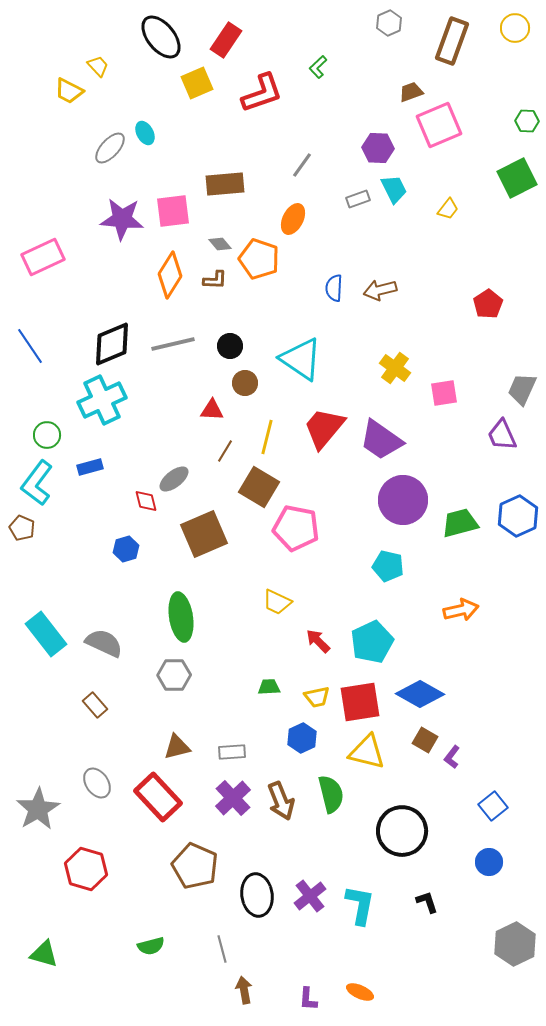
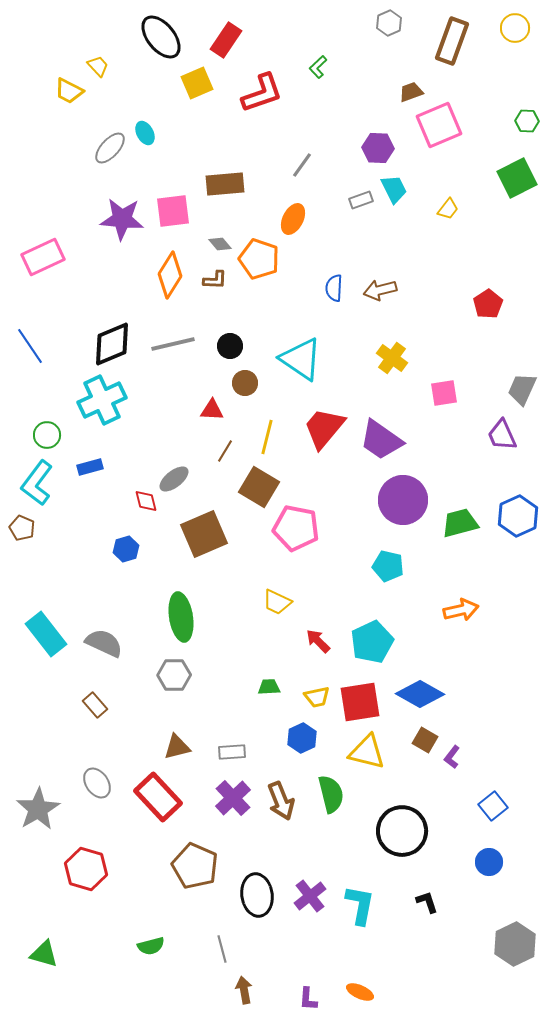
gray rectangle at (358, 199): moved 3 px right, 1 px down
yellow cross at (395, 368): moved 3 px left, 10 px up
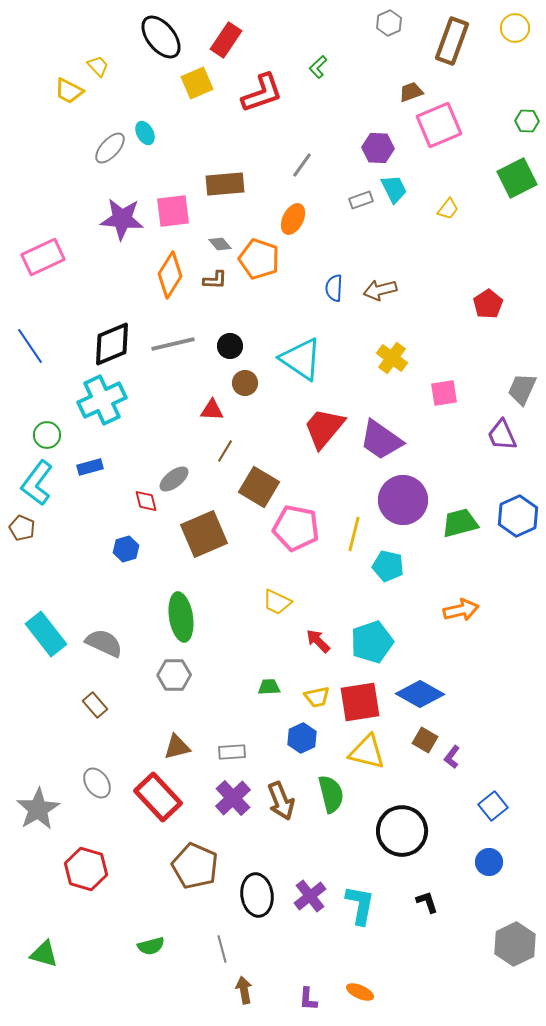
yellow line at (267, 437): moved 87 px right, 97 px down
cyan pentagon at (372, 642): rotated 6 degrees clockwise
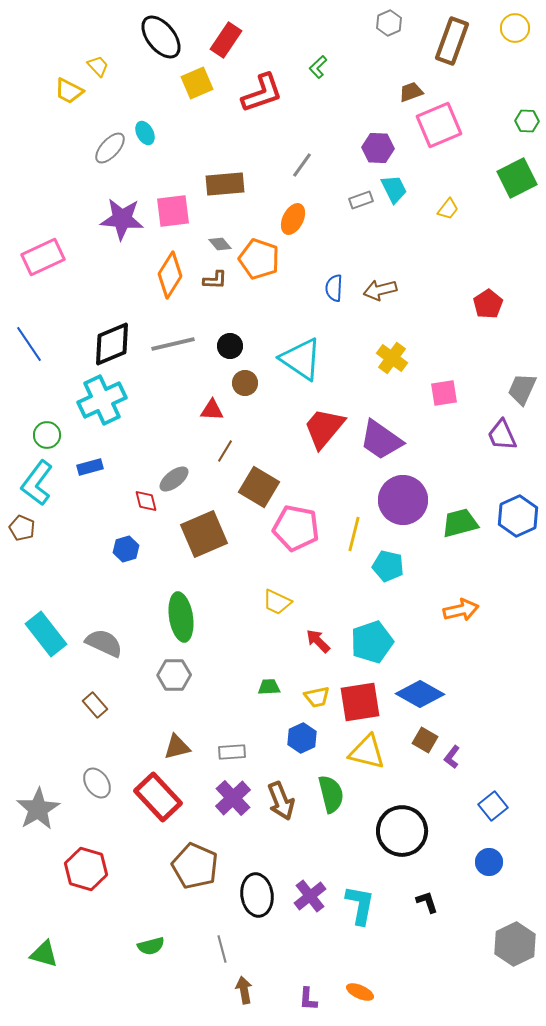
blue line at (30, 346): moved 1 px left, 2 px up
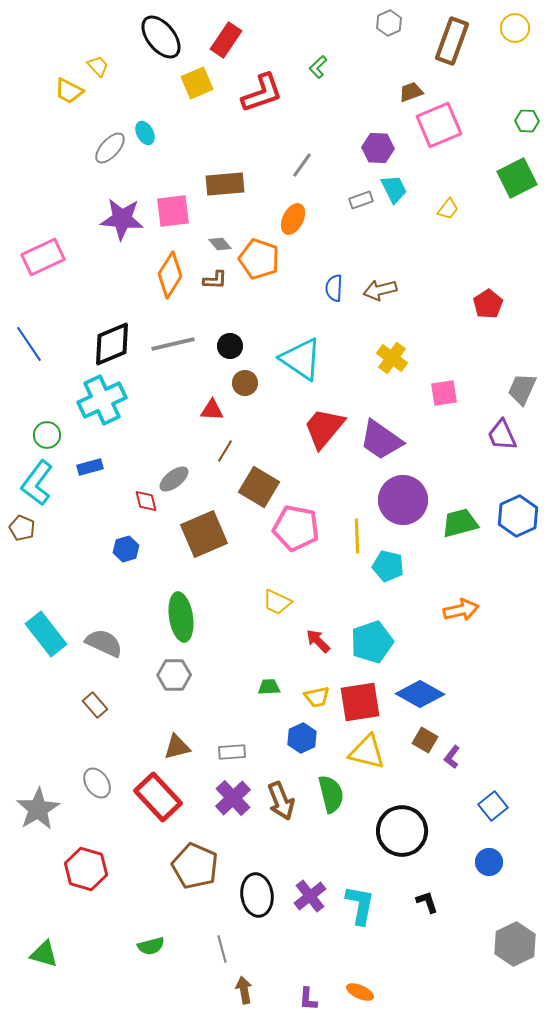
yellow line at (354, 534): moved 3 px right, 2 px down; rotated 16 degrees counterclockwise
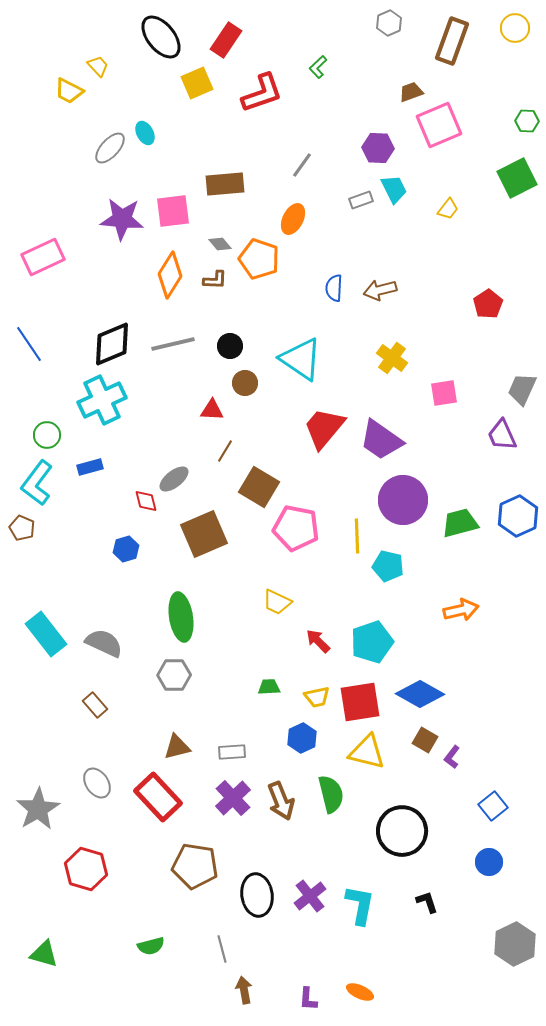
brown pentagon at (195, 866): rotated 15 degrees counterclockwise
